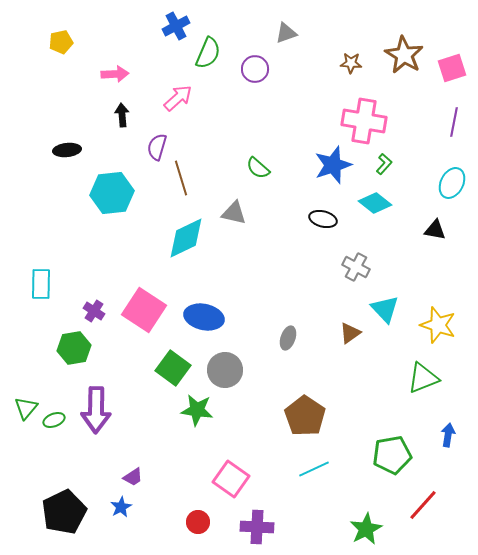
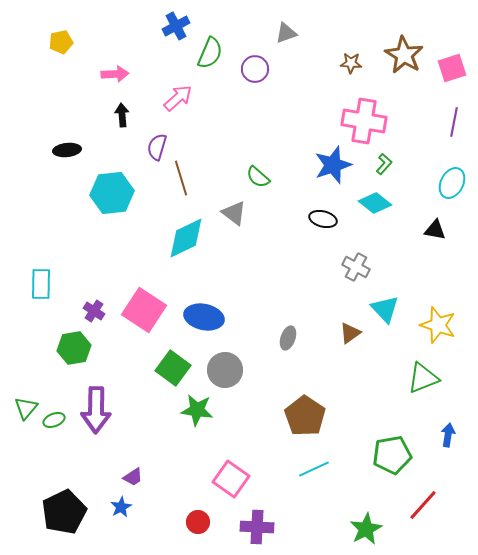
green semicircle at (208, 53): moved 2 px right
green semicircle at (258, 168): moved 9 px down
gray triangle at (234, 213): rotated 24 degrees clockwise
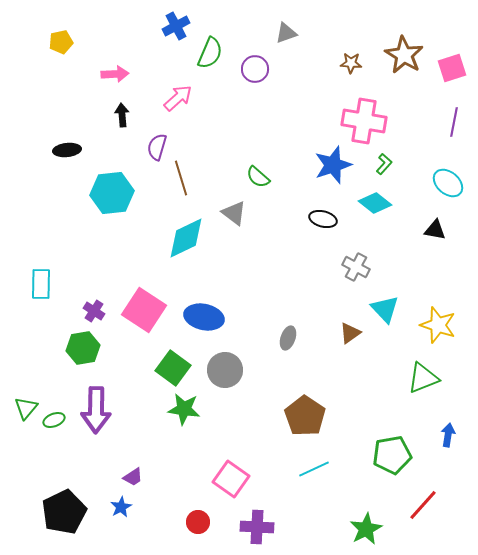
cyan ellipse at (452, 183): moved 4 px left; rotated 76 degrees counterclockwise
green hexagon at (74, 348): moved 9 px right
green star at (197, 410): moved 13 px left, 1 px up
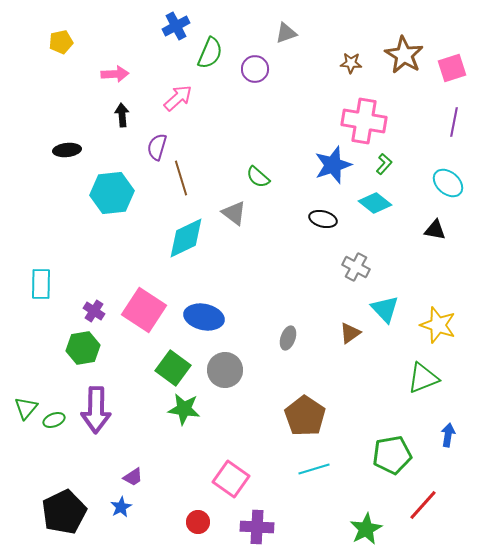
cyan line at (314, 469): rotated 8 degrees clockwise
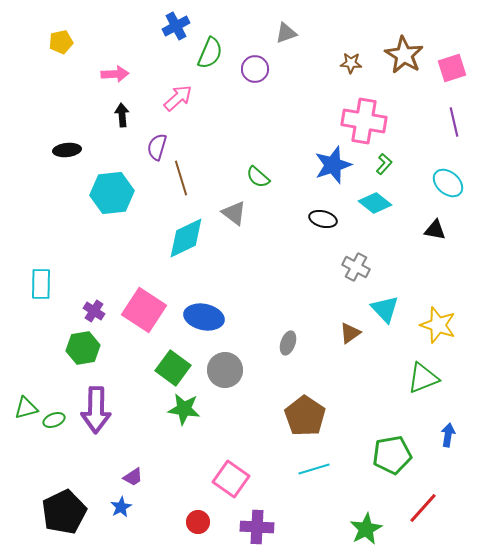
purple line at (454, 122): rotated 24 degrees counterclockwise
gray ellipse at (288, 338): moved 5 px down
green triangle at (26, 408): rotated 35 degrees clockwise
red line at (423, 505): moved 3 px down
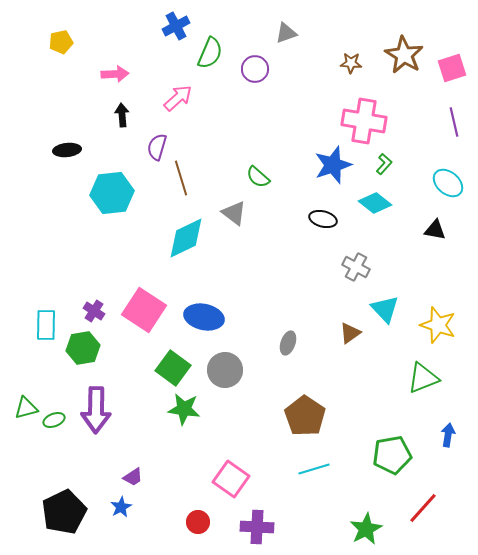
cyan rectangle at (41, 284): moved 5 px right, 41 px down
